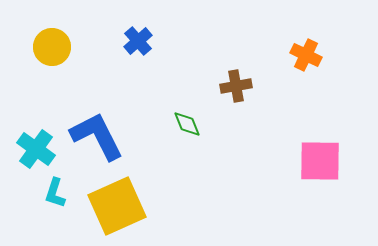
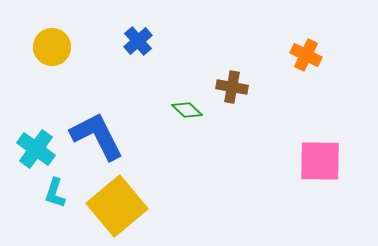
brown cross: moved 4 px left, 1 px down; rotated 20 degrees clockwise
green diamond: moved 14 px up; rotated 24 degrees counterclockwise
yellow square: rotated 16 degrees counterclockwise
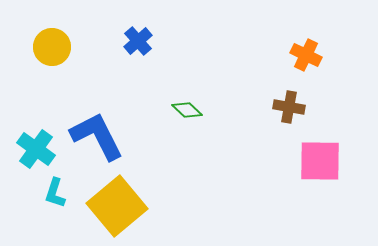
brown cross: moved 57 px right, 20 px down
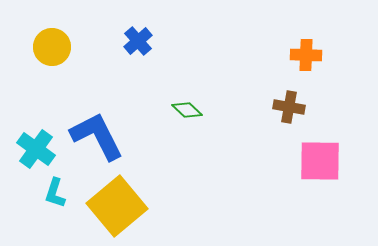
orange cross: rotated 24 degrees counterclockwise
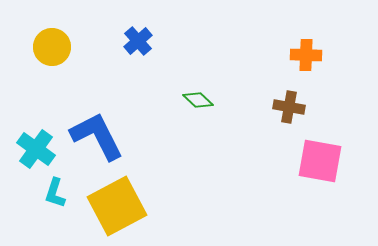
green diamond: moved 11 px right, 10 px up
pink square: rotated 9 degrees clockwise
yellow square: rotated 12 degrees clockwise
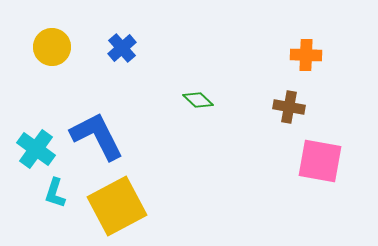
blue cross: moved 16 px left, 7 px down
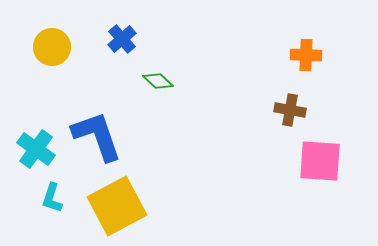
blue cross: moved 9 px up
green diamond: moved 40 px left, 19 px up
brown cross: moved 1 px right, 3 px down
blue L-shape: rotated 8 degrees clockwise
pink square: rotated 6 degrees counterclockwise
cyan L-shape: moved 3 px left, 5 px down
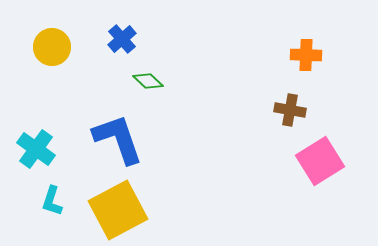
green diamond: moved 10 px left
blue L-shape: moved 21 px right, 3 px down
pink square: rotated 36 degrees counterclockwise
cyan L-shape: moved 3 px down
yellow square: moved 1 px right, 4 px down
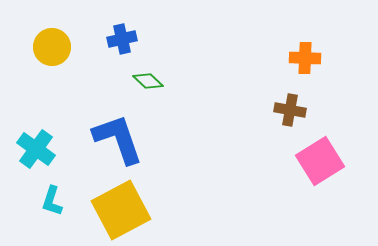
blue cross: rotated 28 degrees clockwise
orange cross: moved 1 px left, 3 px down
yellow square: moved 3 px right
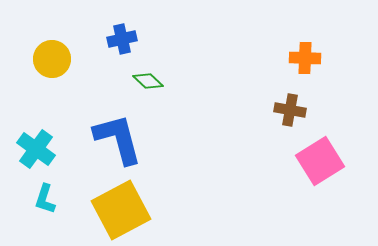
yellow circle: moved 12 px down
blue L-shape: rotated 4 degrees clockwise
cyan L-shape: moved 7 px left, 2 px up
